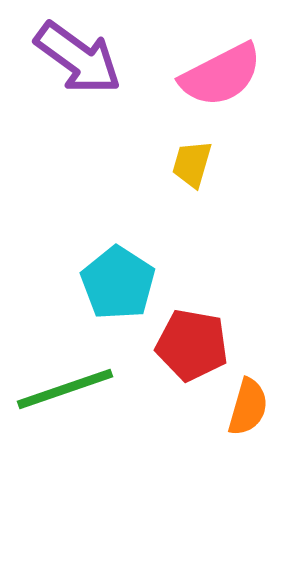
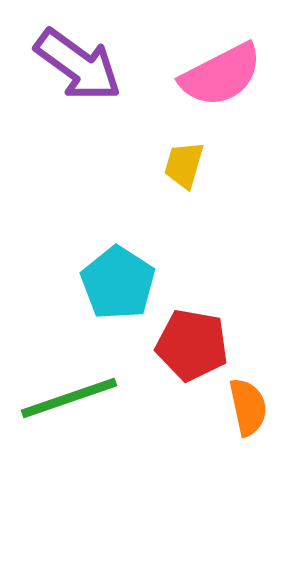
purple arrow: moved 7 px down
yellow trapezoid: moved 8 px left, 1 px down
green line: moved 4 px right, 9 px down
orange semicircle: rotated 28 degrees counterclockwise
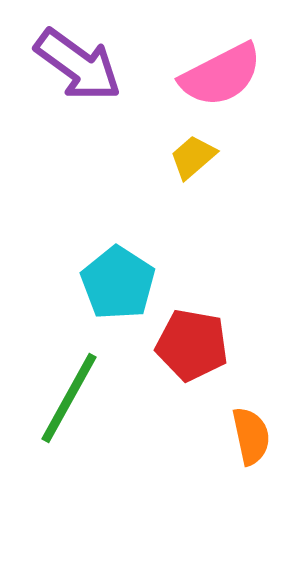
yellow trapezoid: moved 9 px right, 8 px up; rotated 33 degrees clockwise
green line: rotated 42 degrees counterclockwise
orange semicircle: moved 3 px right, 29 px down
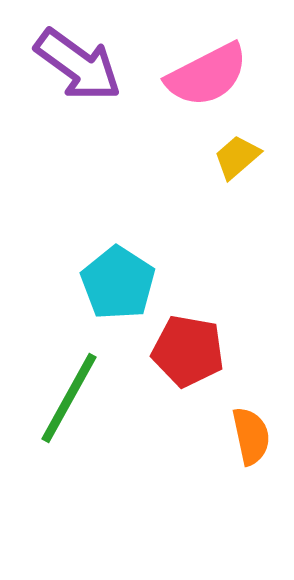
pink semicircle: moved 14 px left
yellow trapezoid: moved 44 px right
red pentagon: moved 4 px left, 6 px down
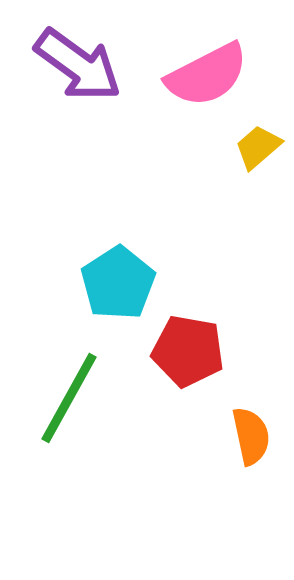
yellow trapezoid: moved 21 px right, 10 px up
cyan pentagon: rotated 6 degrees clockwise
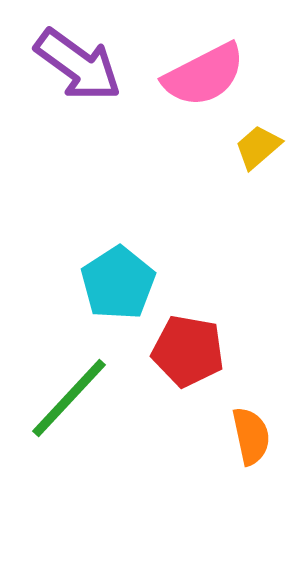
pink semicircle: moved 3 px left
green line: rotated 14 degrees clockwise
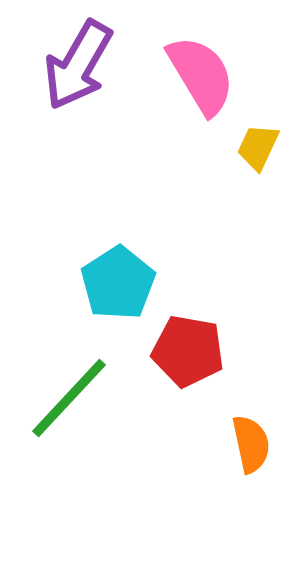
purple arrow: rotated 84 degrees clockwise
pink semicircle: moved 3 px left; rotated 94 degrees counterclockwise
yellow trapezoid: rotated 24 degrees counterclockwise
orange semicircle: moved 8 px down
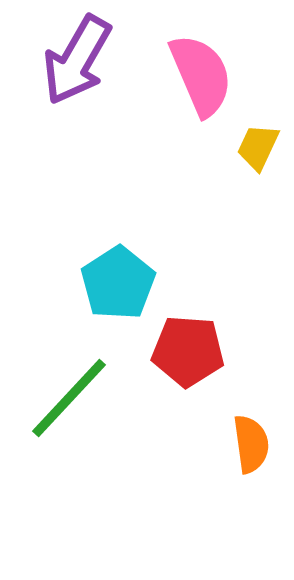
purple arrow: moved 1 px left, 5 px up
pink semicircle: rotated 8 degrees clockwise
red pentagon: rotated 6 degrees counterclockwise
orange semicircle: rotated 4 degrees clockwise
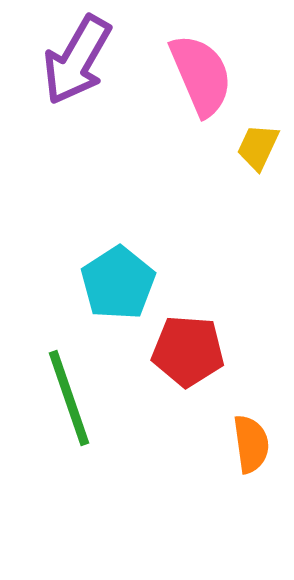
green line: rotated 62 degrees counterclockwise
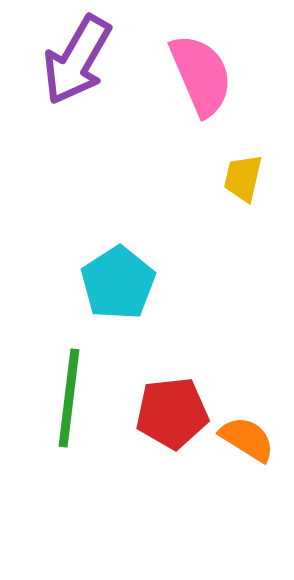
yellow trapezoid: moved 15 px left, 31 px down; rotated 12 degrees counterclockwise
red pentagon: moved 16 px left, 62 px down; rotated 10 degrees counterclockwise
green line: rotated 26 degrees clockwise
orange semicircle: moved 4 px left, 5 px up; rotated 50 degrees counterclockwise
